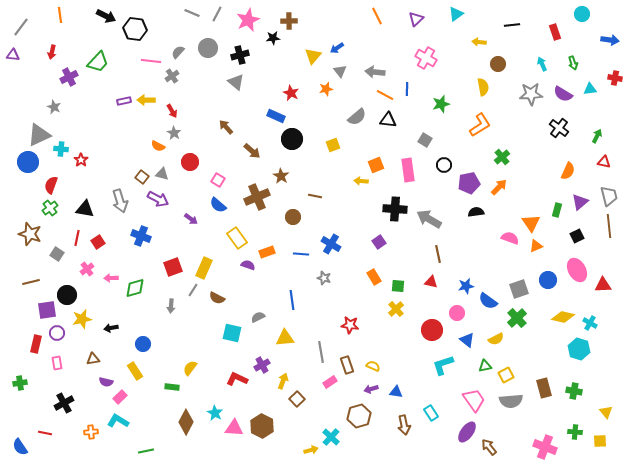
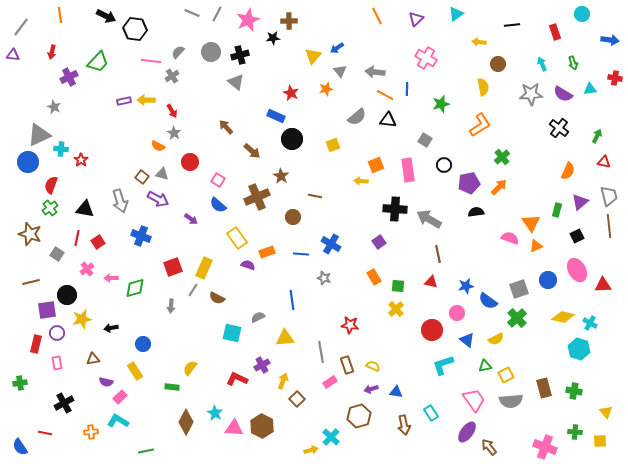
gray circle at (208, 48): moved 3 px right, 4 px down
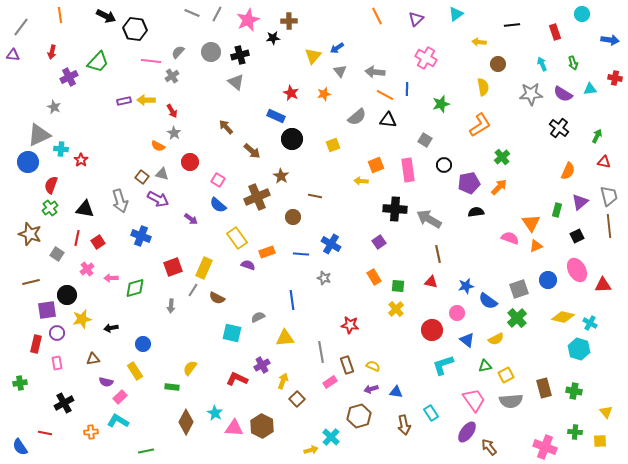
orange star at (326, 89): moved 2 px left, 5 px down
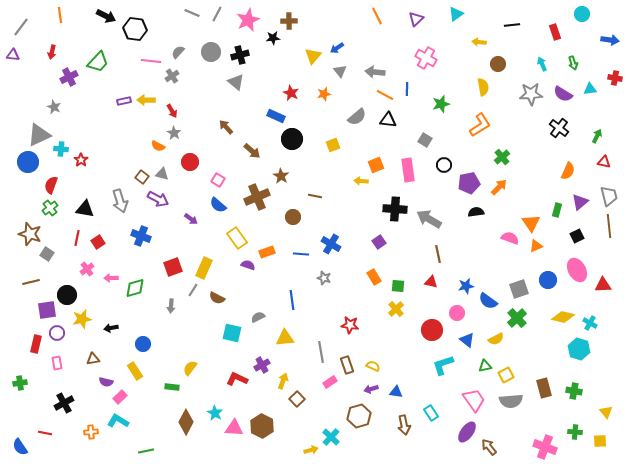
gray square at (57, 254): moved 10 px left
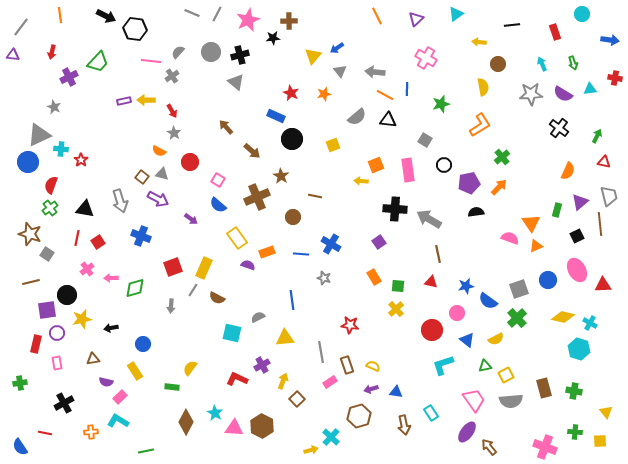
orange semicircle at (158, 146): moved 1 px right, 5 px down
brown line at (609, 226): moved 9 px left, 2 px up
